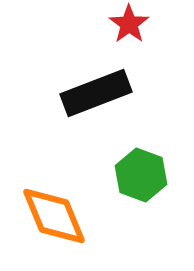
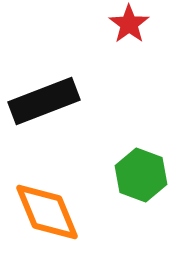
black rectangle: moved 52 px left, 8 px down
orange diamond: moved 7 px left, 4 px up
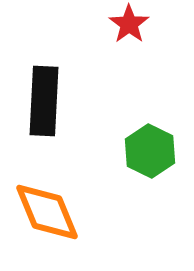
black rectangle: rotated 66 degrees counterclockwise
green hexagon: moved 9 px right, 24 px up; rotated 6 degrees clockwise
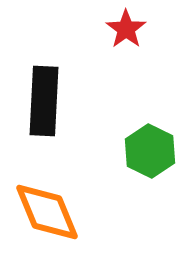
red star: moved 3 px left, 5 px down
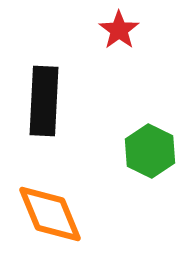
red star: moved 7 px left, 1 px down
orange diamond: moved 3 px right, 2 px down
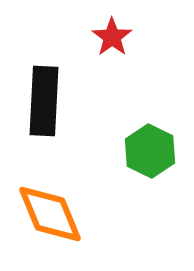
red star: moved 7 px left, 7 px down
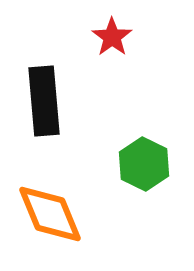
black rectangle: rotated 8 degrees counterclockwise
green hexagon: moved 6 px left, 13 px down
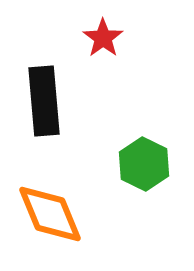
red star: moved 9 px left, 1 px down
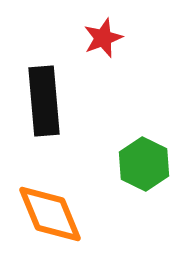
red star: rotated 15 degrees clockwise
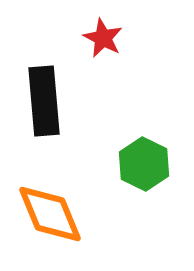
red star: rotated 24 degrees counterclockwise
